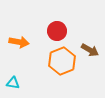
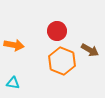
orange arrow: moved 5 px left, 3 px down
orange hexagon: rotated 16 degrees counterclockwise
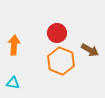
red circle: moved 2 px down
orange arrow: rotated 96 degrees counterclockwise
orange hexagon: moved 1 px left
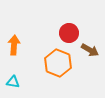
red circle: moved 12 px right
orange hexagon: moved 3 px left, 2 px down
cyan triangle: moved 1 px up
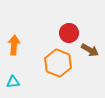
cyan triangle: rotated 16 degrees counterclockwise
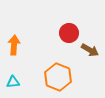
orange hexagon: moved 14 px down
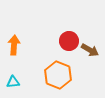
red circle: moved 8 px down
orange hexagon: moved 2 px up
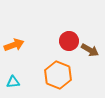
orange arrow: rotated 66 degrees clockwise
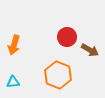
red circle: moved 2 px left, 4 px up
orange arrow: rotated 126 degrees clockwise
